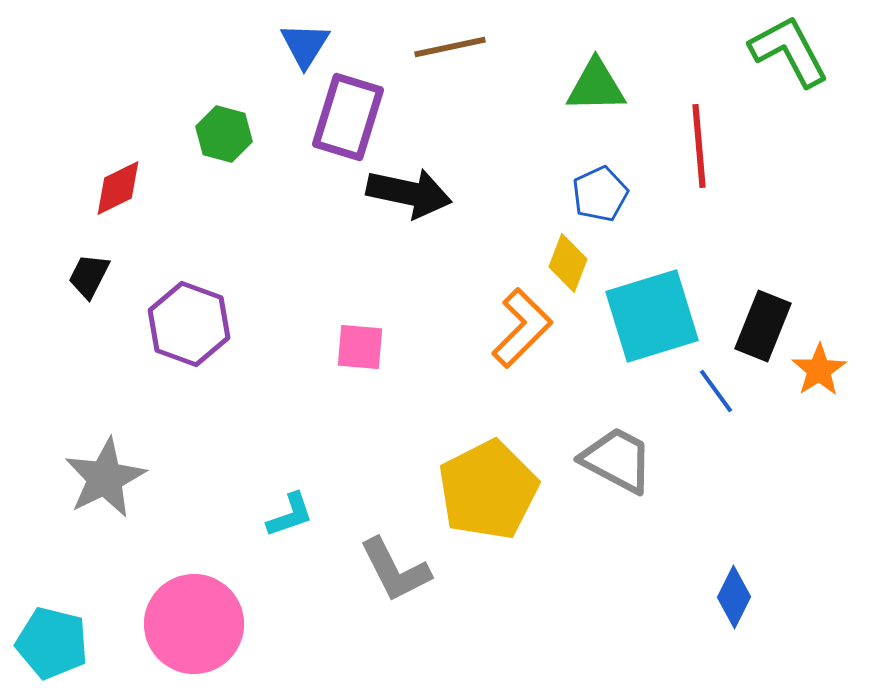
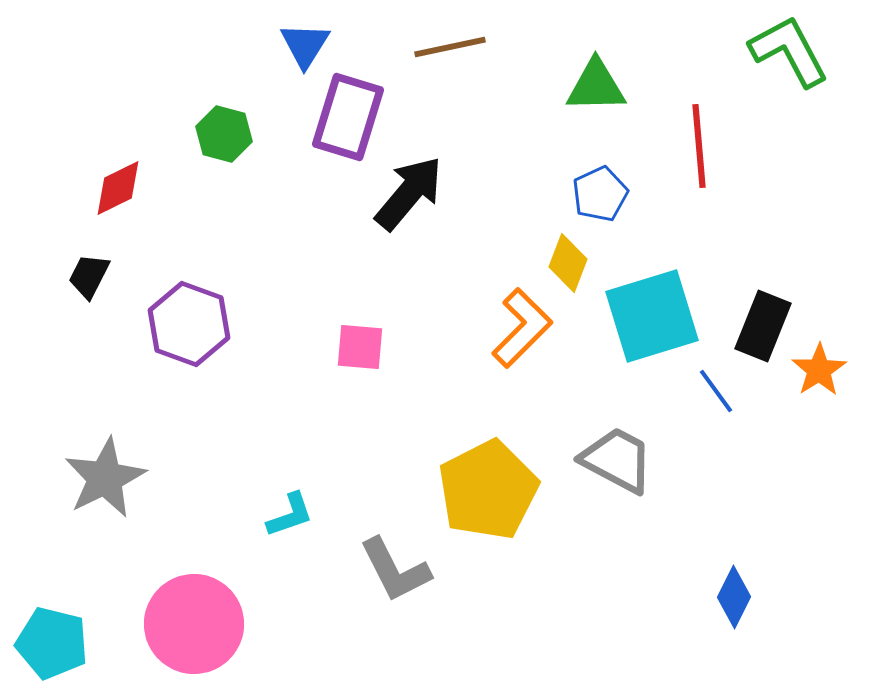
black arrow: rotated 62 degrees counterclockwise
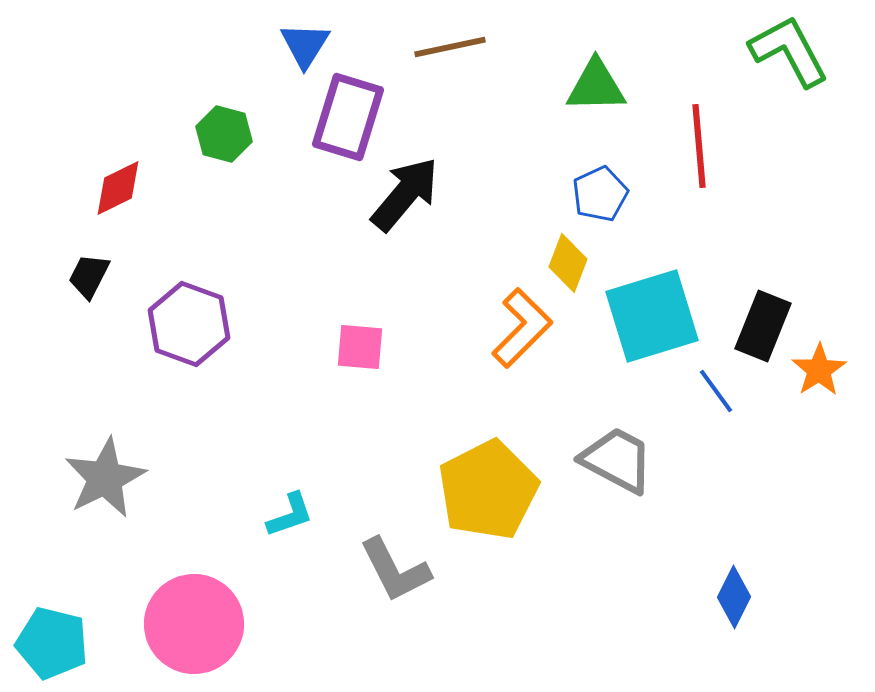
black arrow: moved 4 px left, 1 px down
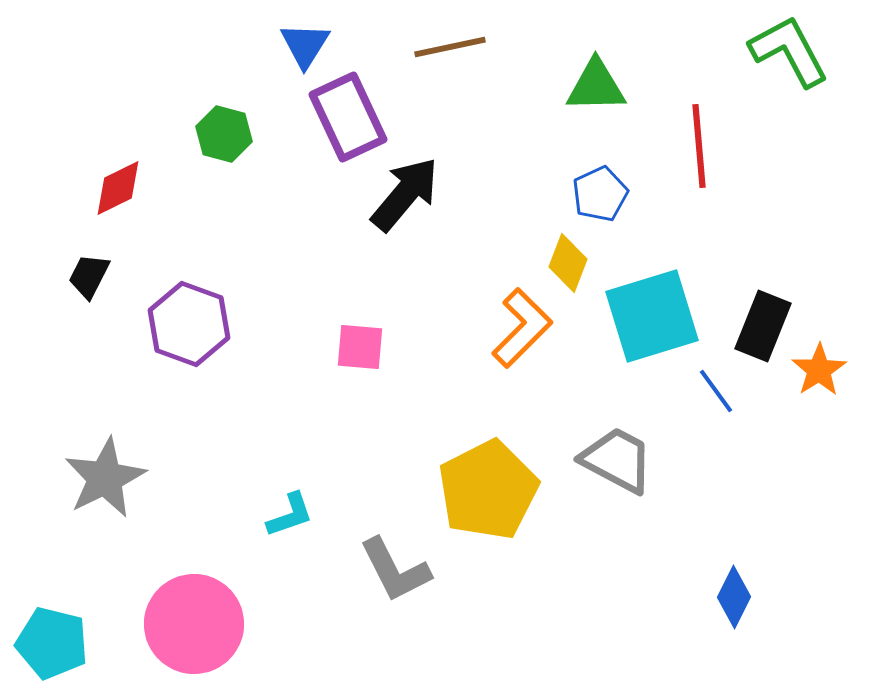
purple rectangle: rotated 42 degrees counterclockwise
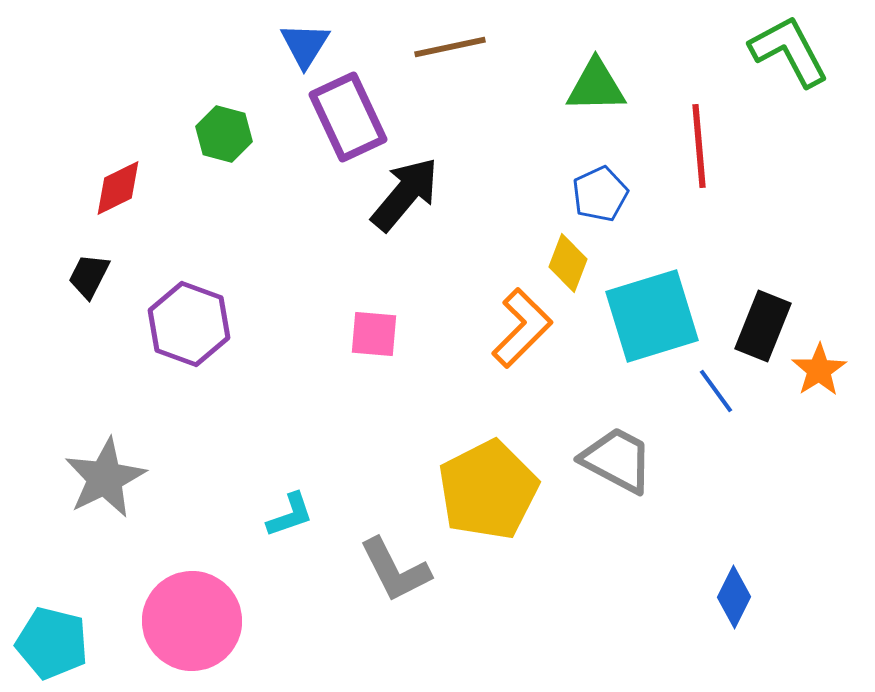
pink square: moved 14 px right, 13 px up
pink circle: moved 2 px left, 3 px up
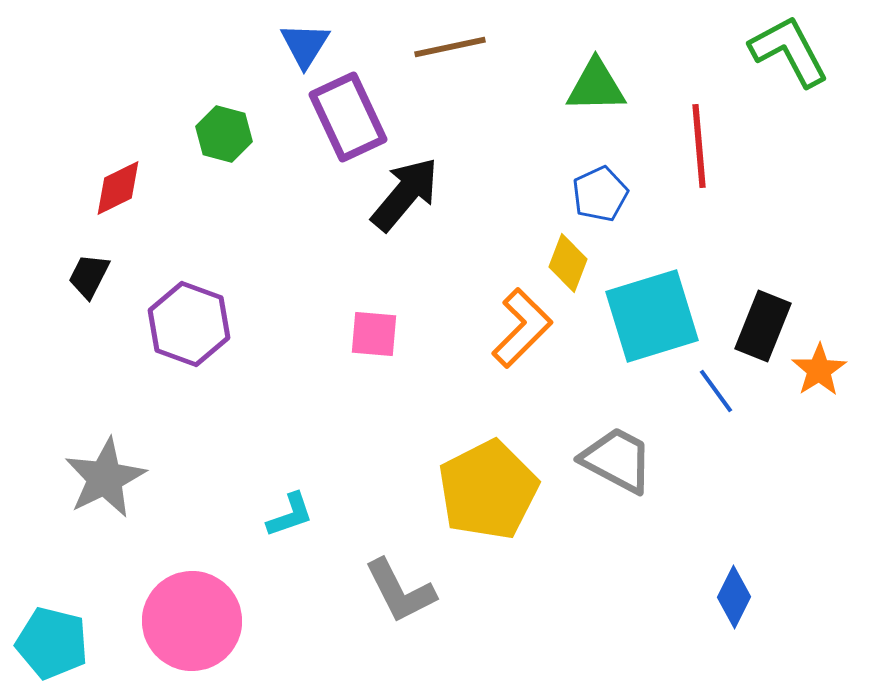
gray L-shape: moved 5 px right, 21 px down
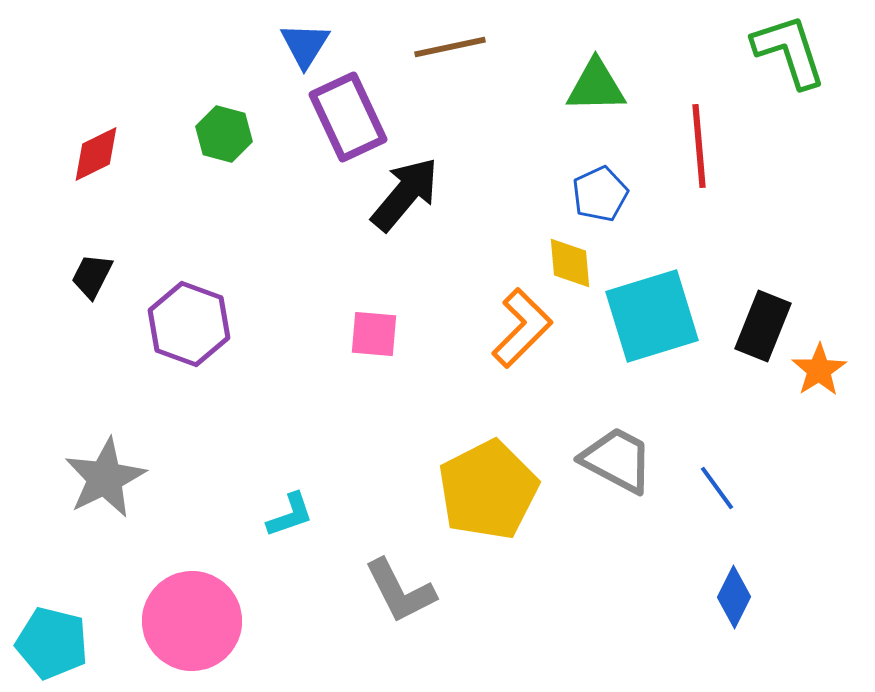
green L-shape: rotated 10 degrees clockwise
red diamond: moved 22 px left, 34 px up
yellow diamond: moved 2 px right; rotated 26 degrees counterclockwise
black trapezoid: moved 3 px right
blue line: moved 1 px right, 97 px down
